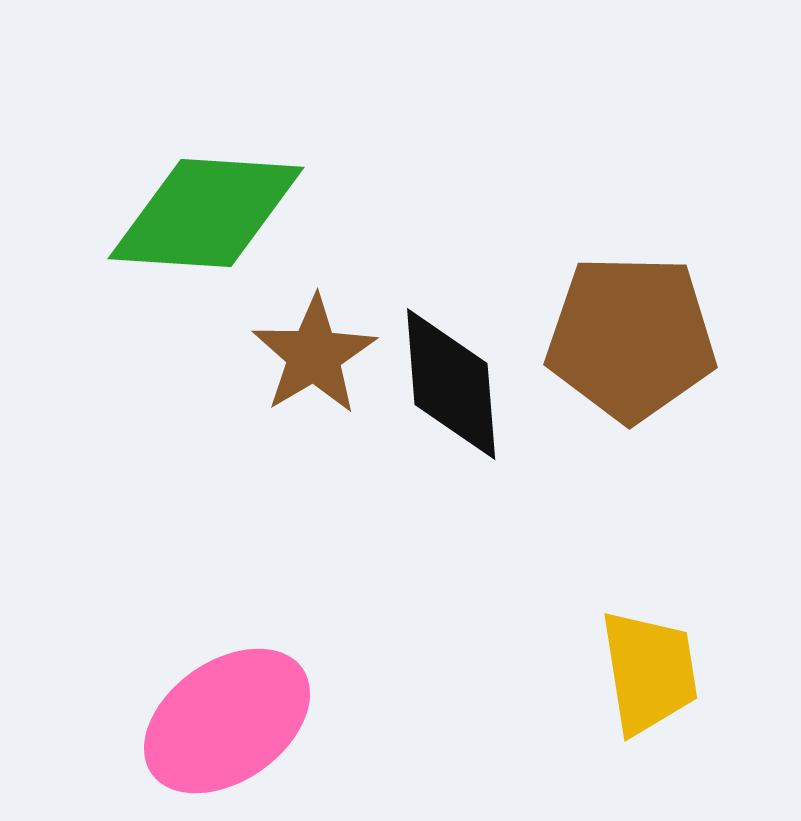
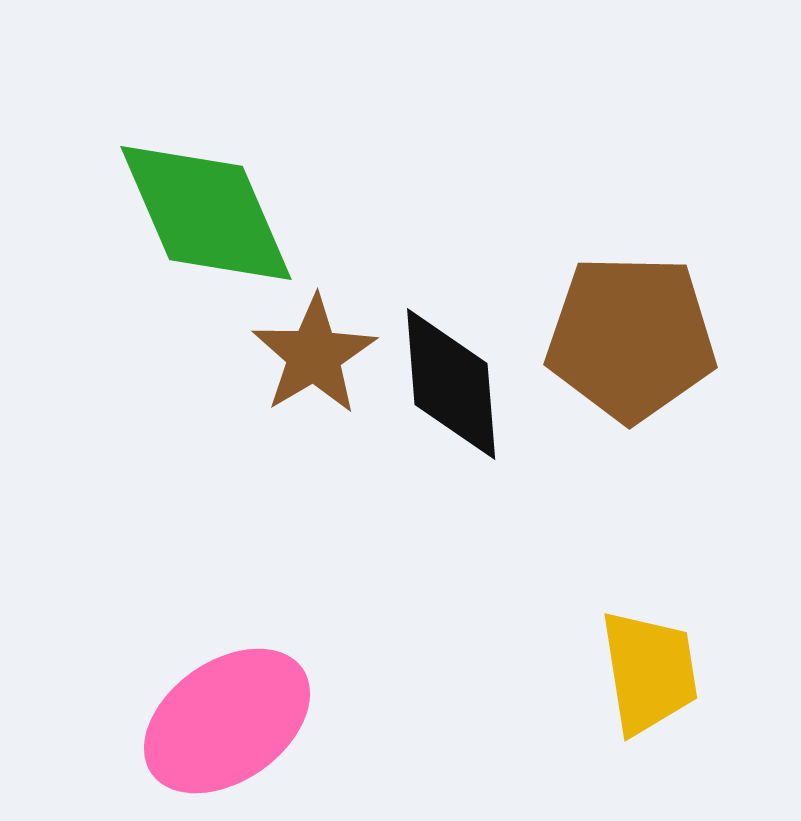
green diamond: rotated 63 degrees clockwise
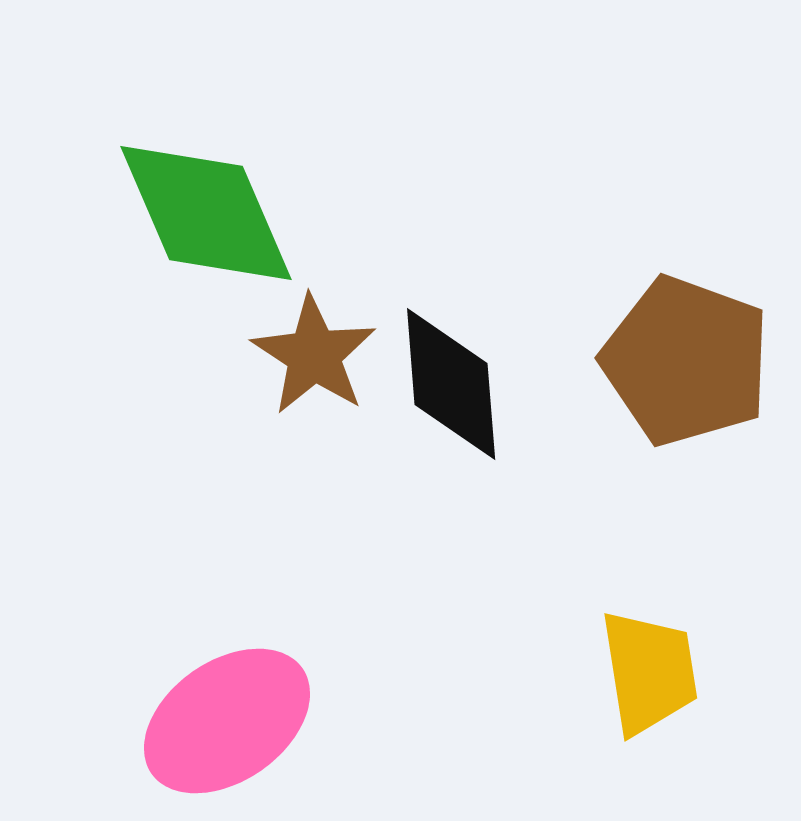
brown pentagon: moved 55 px right, 23 px down; rotated 19 degrees clockwise
brown star: rotated 8 degrees counterclockwise
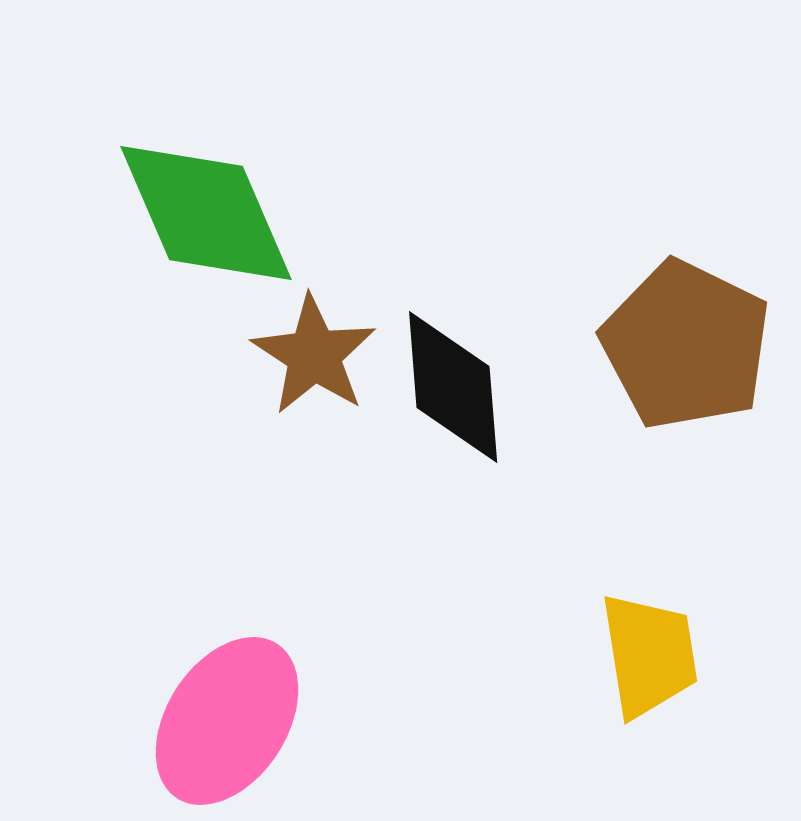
brown pentagon: moved 16 px up; rotated 6 degrees clockwise
black diamond: moved 2 px right, 3 px down
yellow trapezoid: moved 17 px up
pink ellipse: rotated 22 degrees counterclockwise
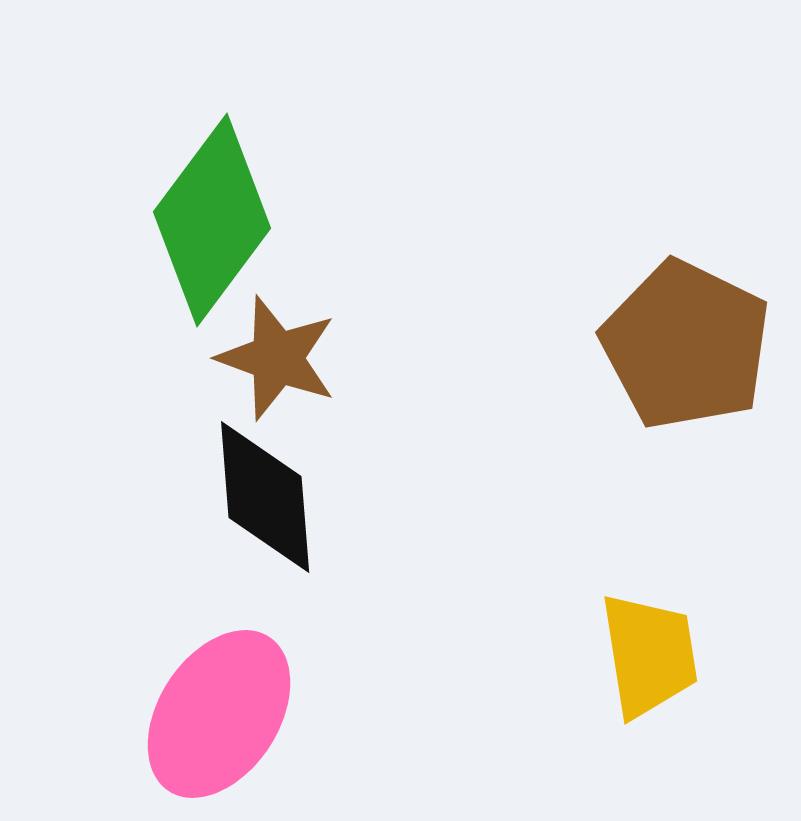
green diamond: moved 6 px right, 7 px down; rotated 60 degrees clockwise
brown star: moved 37 px left, 3 px down; rotated 13 degrees counterclockwise
black diamond: moved 188 px left, 110 px down
pink ellipse: moved 8 px left, 7 px up
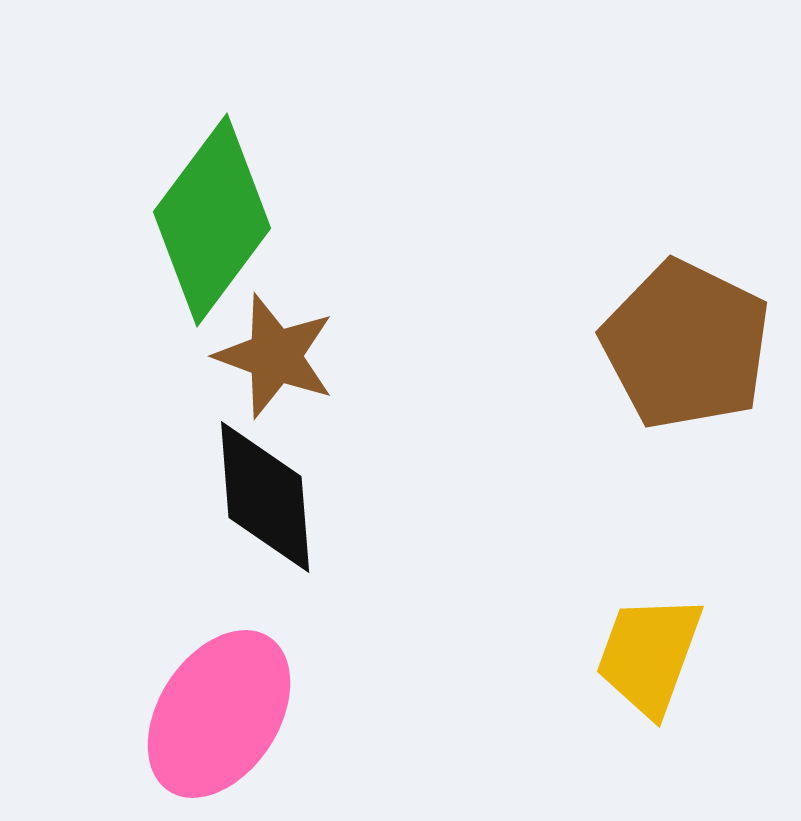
brown star: moved 2 px left, 2 px up
yellow trapezoid: rotated 151 degrees counterclockwise
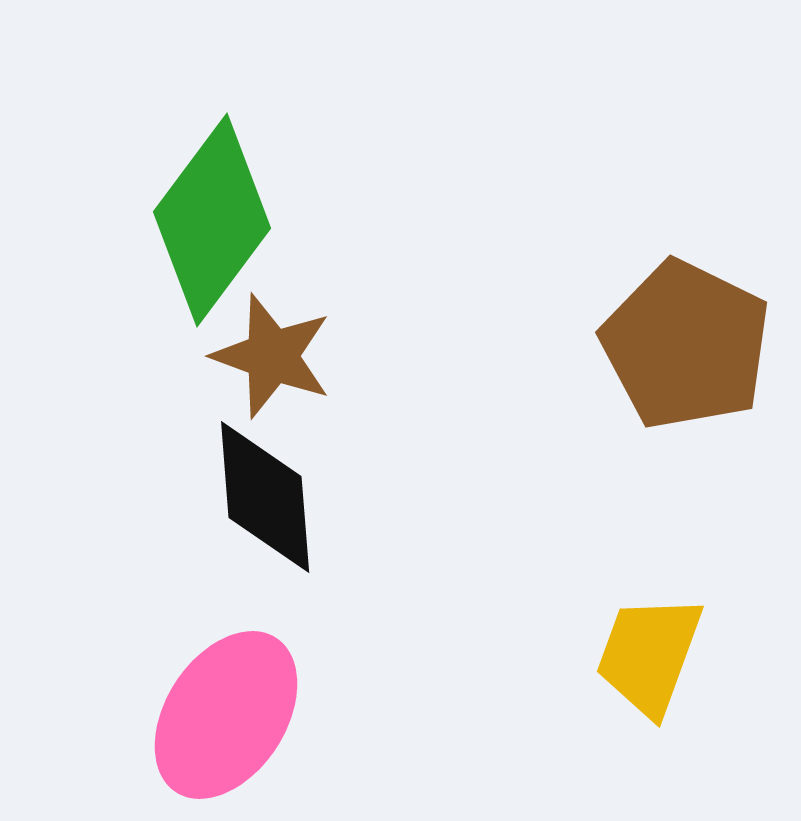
brown star: moved 3 px left
pink ellipse: moved 7 px right, 1 px down
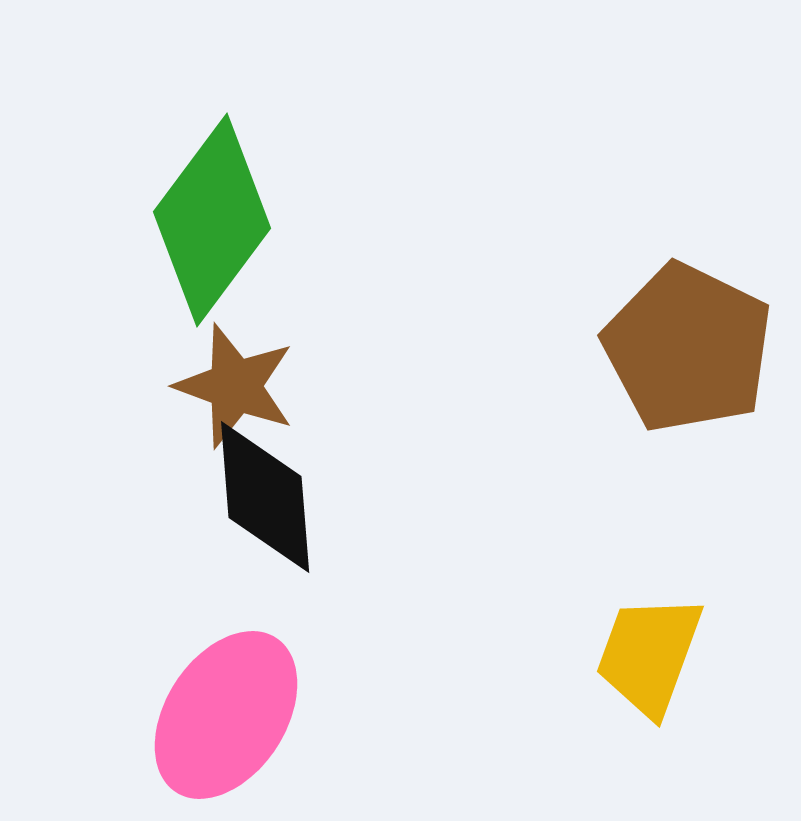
brown pentagon: moved 2 px right, 3 px down
brown star: moved 37 px left, 30 px down
